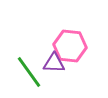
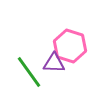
pink hexagon: rotated 12 degrees clockwise
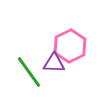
pink hexagon: rotated 16 degrees clockwise
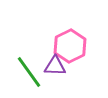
purple triangle: moved 1 px right, 3 px down
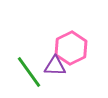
pink hexagon: moved 1 px right, 2 px down
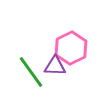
green line: moved 2 px right
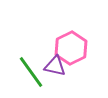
purple triangle: rotated 10 degrees clockwise
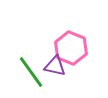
pink hexagon: rotated 12 degrees counterclockwise
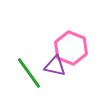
green line: moved 2 px left, 1 px down
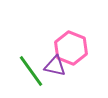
green line: moved 2 px right, 2 px up
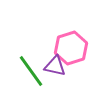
pink hexagon: rotated 20 degrees clockwise
